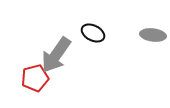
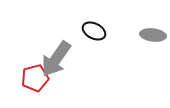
black ellipse: moved 1 px right, 2 px up
gray arrow: moved 4 px down
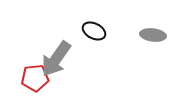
red pentagon: rotated 8 degrees clockwise
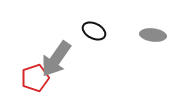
red pentagon: rotated 12 degrees counterclockwise
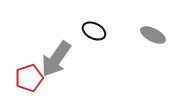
gray ellipse: rotated 20 degrees clockwise
red pentagon: moved 6 px left
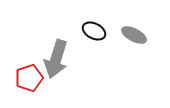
gray ellipse: moved 19 px left
gray arrow: rotated 18 degrees counterclockwise
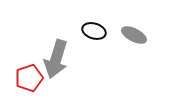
black ellipse: rotated 10 degrees counterclockwise
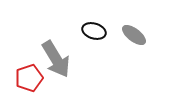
gray ellipse: rotated 10 degrees clockwise
gray arrow: rotated 48 degrees counterclockwise
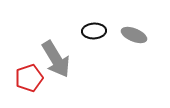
black ellipse: rotated 20 degrees counterclockwise
gray ellipse: rotated 15 degrees counterclockwise
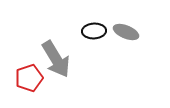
gray ellipse: moved 8 px left, 3 px up
